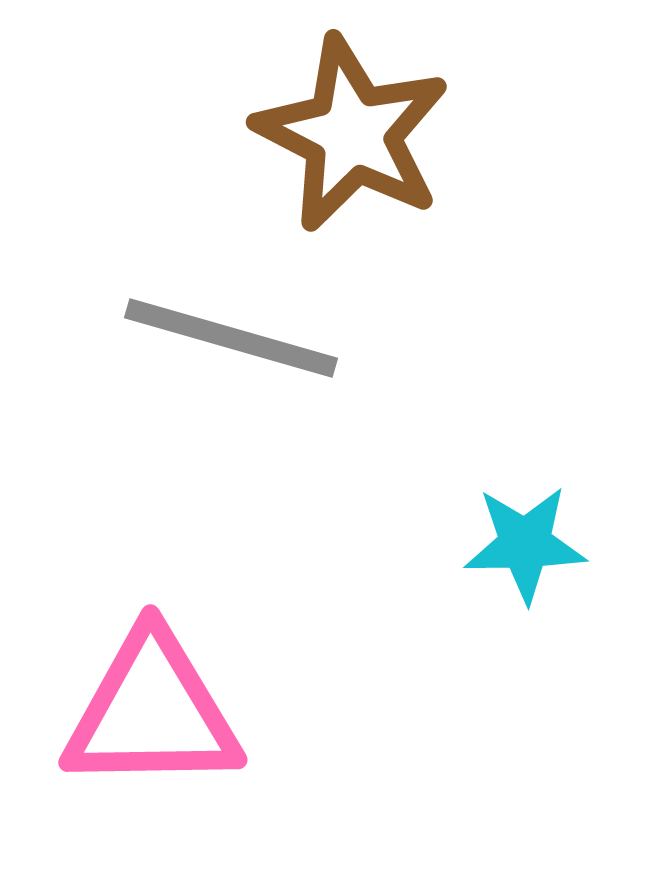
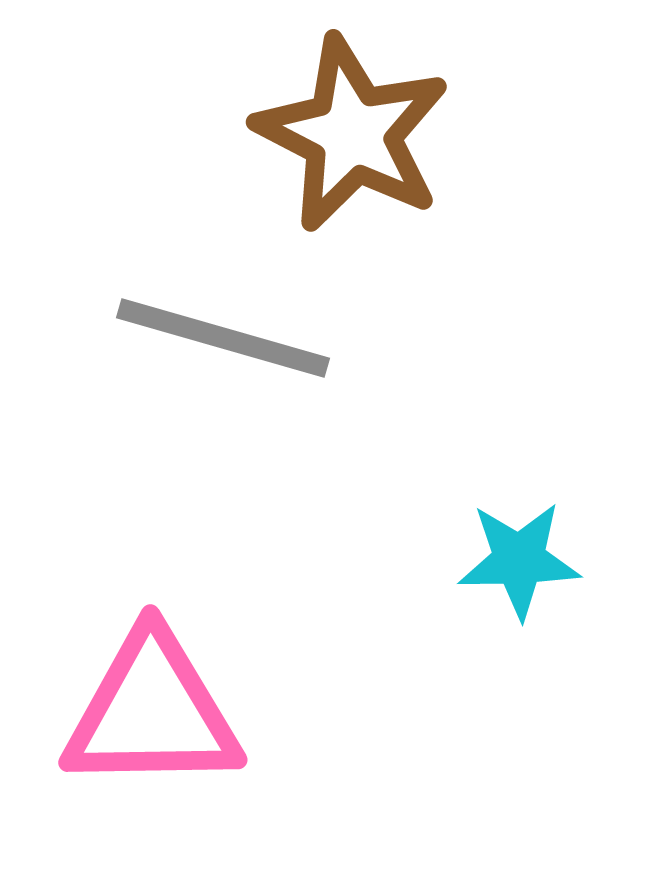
gray line: moved 8 px left
cyan star: moved 6 px left, 16 px down
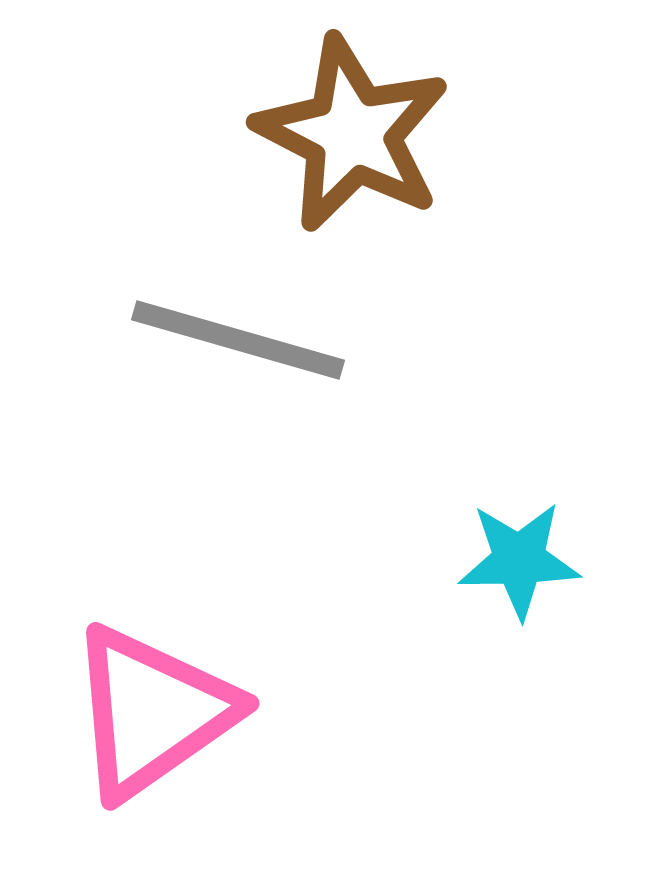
gray line: moved 15 px right, 2 px down
pink triangle: rotated 34 degrees counterclockwise
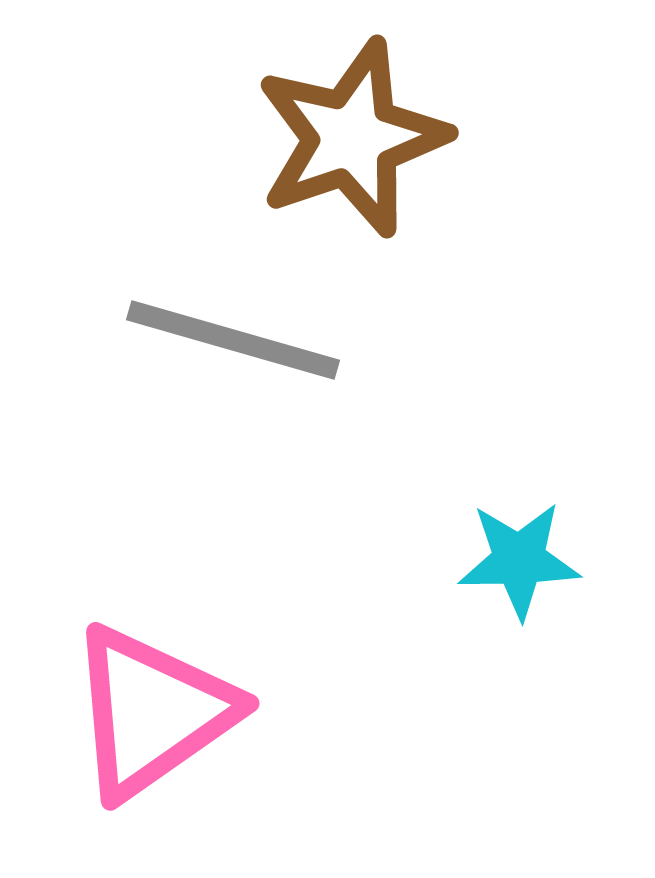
brown star: moved 4 px down; rotated 26 degrees clockwise
gray line: moved 5 px left
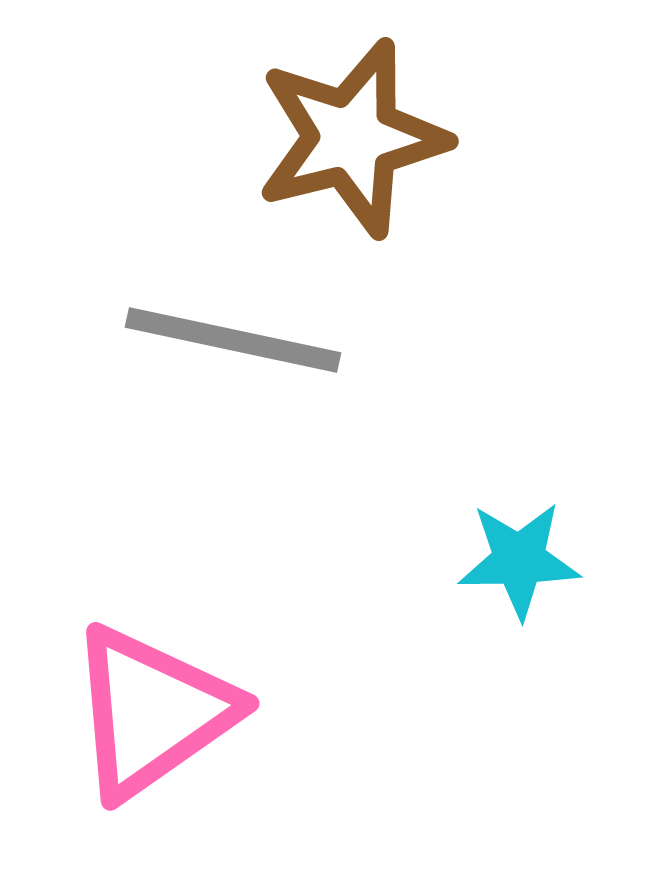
brown star: rotated 5 degrees clockwise
gray line: rotated 4 degrees counterclockwise
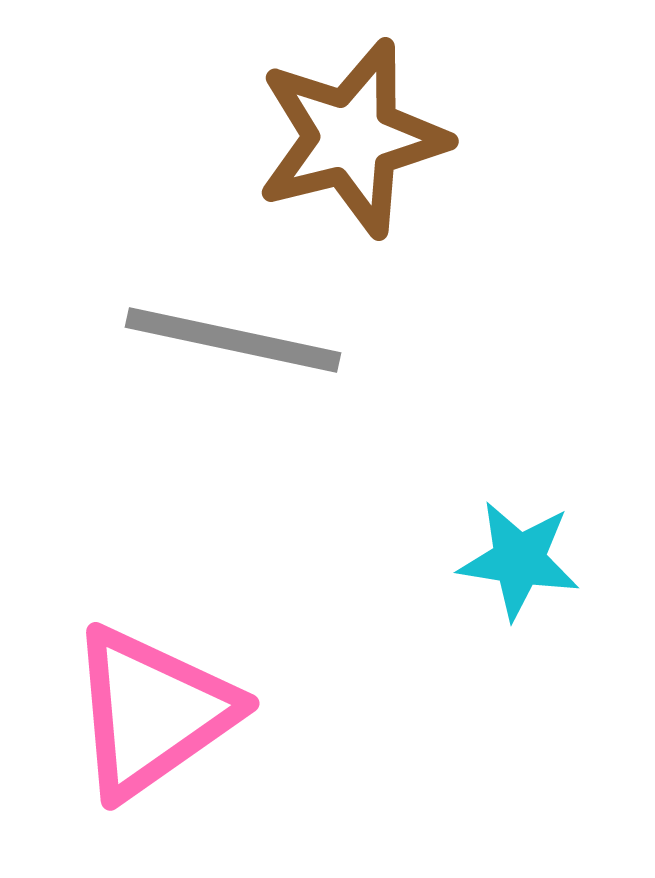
cyan star: rotated 10 degrees clockwise
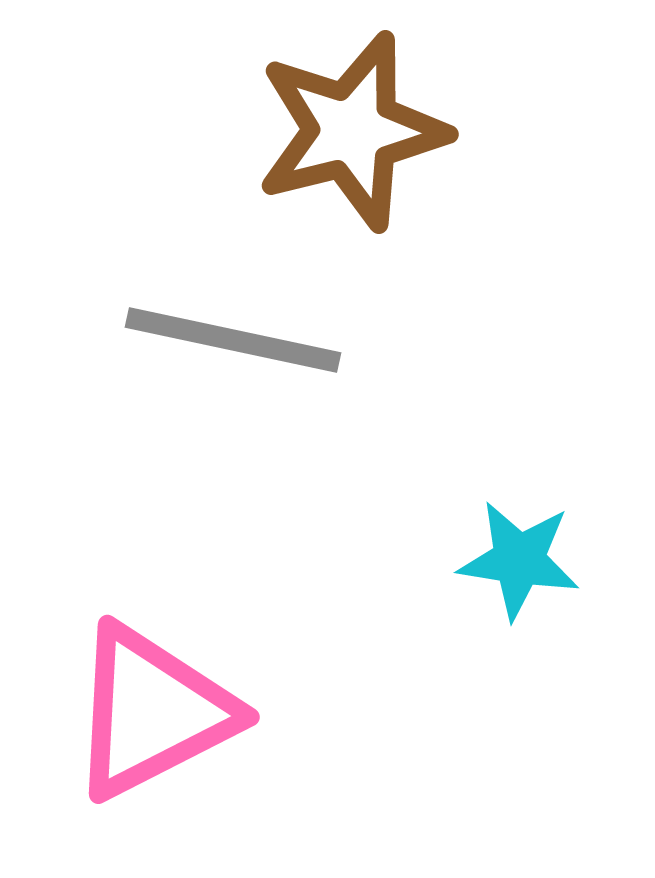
brown star: moved 7 px up
pink triangle: rotated 8 degrees clockwise
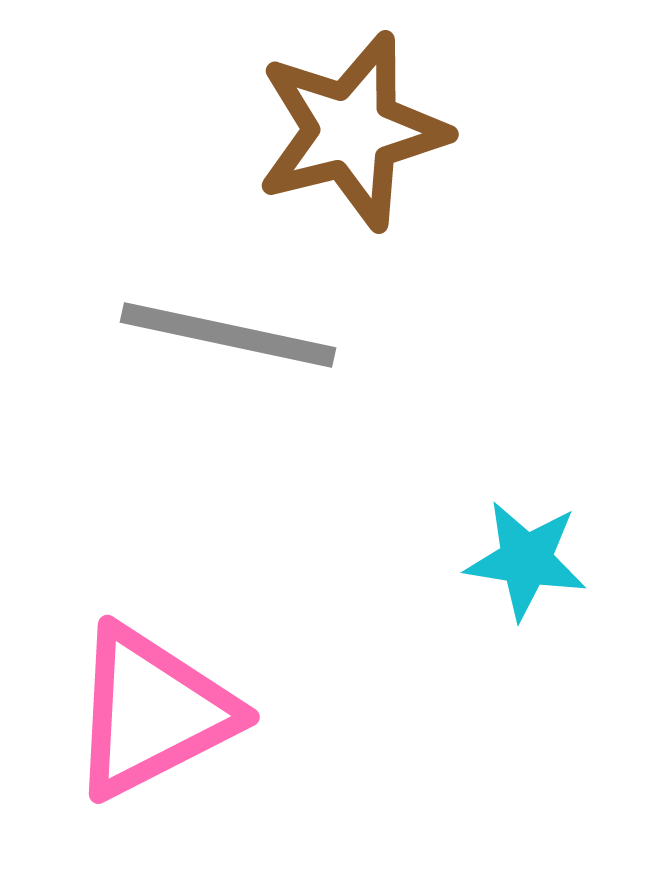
gray line: moved 5 px left, 5 px up
cyan star: moved 7 px right
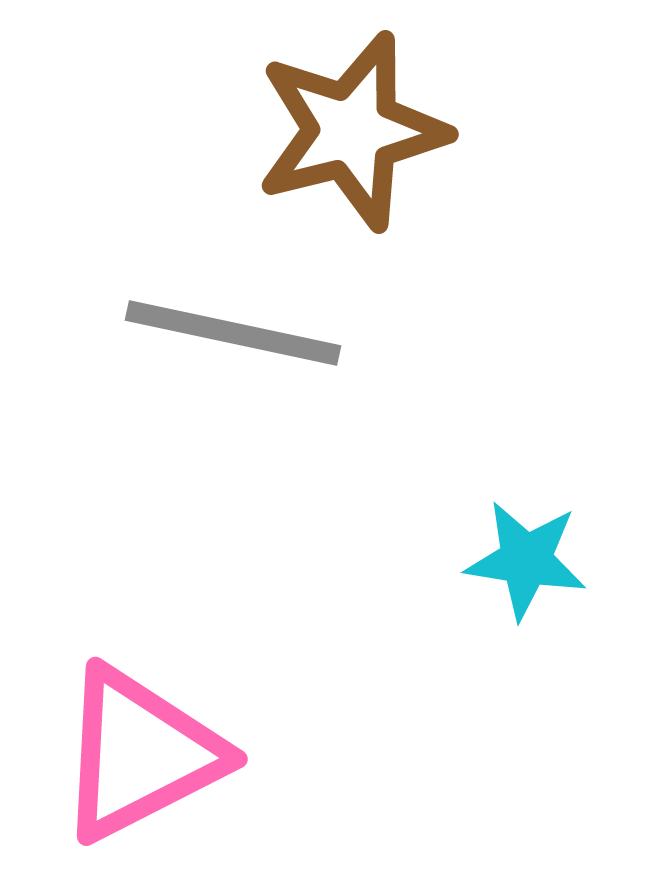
gray line: moved 5 px right, 2 px up
pink triangle: moved 12 px left, 42 px down
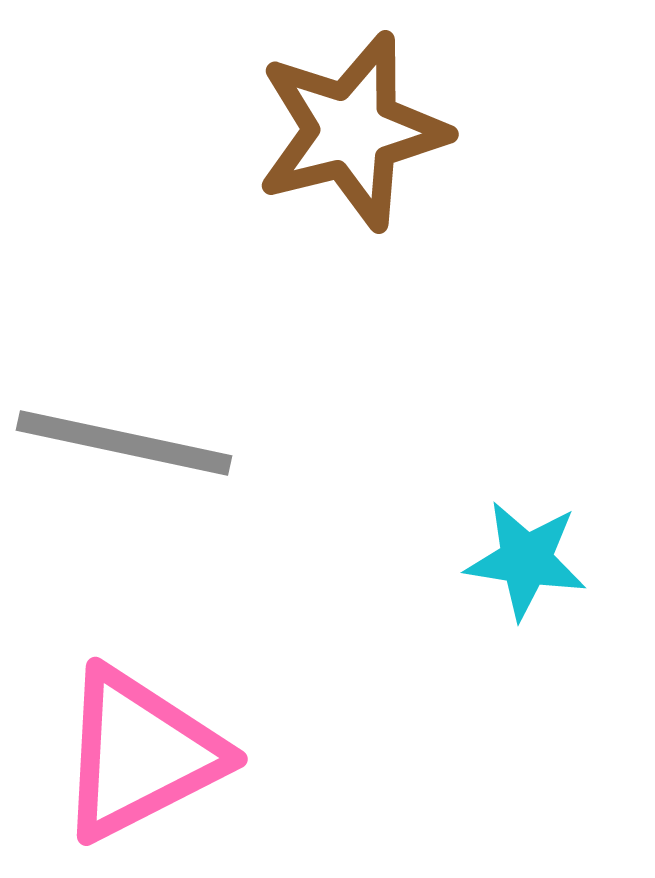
gray line: moved 109 px left, 110 px down
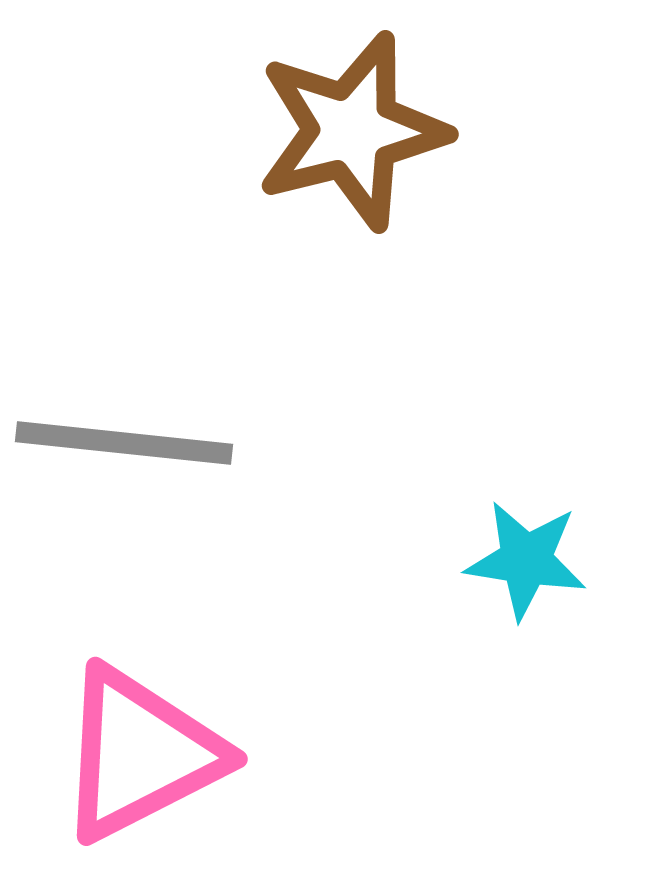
gray line: rotated 6 degrees counterclockwise
